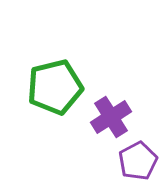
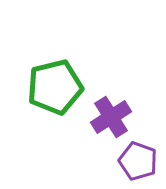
purple pentagon: rotated 24 degrees counterclockwise
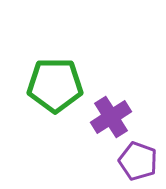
green pentagon: moved 2 px up; rotated 14 degrees clockwise
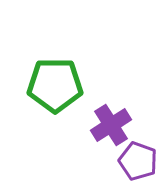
purple cross: moved 8 px down
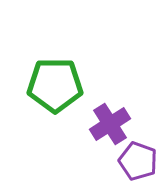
purple cross: moved 1 px left, 1 px up
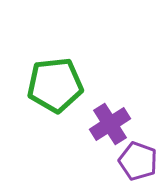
green pentagon: rotated 6 degrees counterclockwise
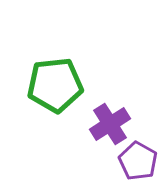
purple pentagon: rotated 9 degrees clockwise
